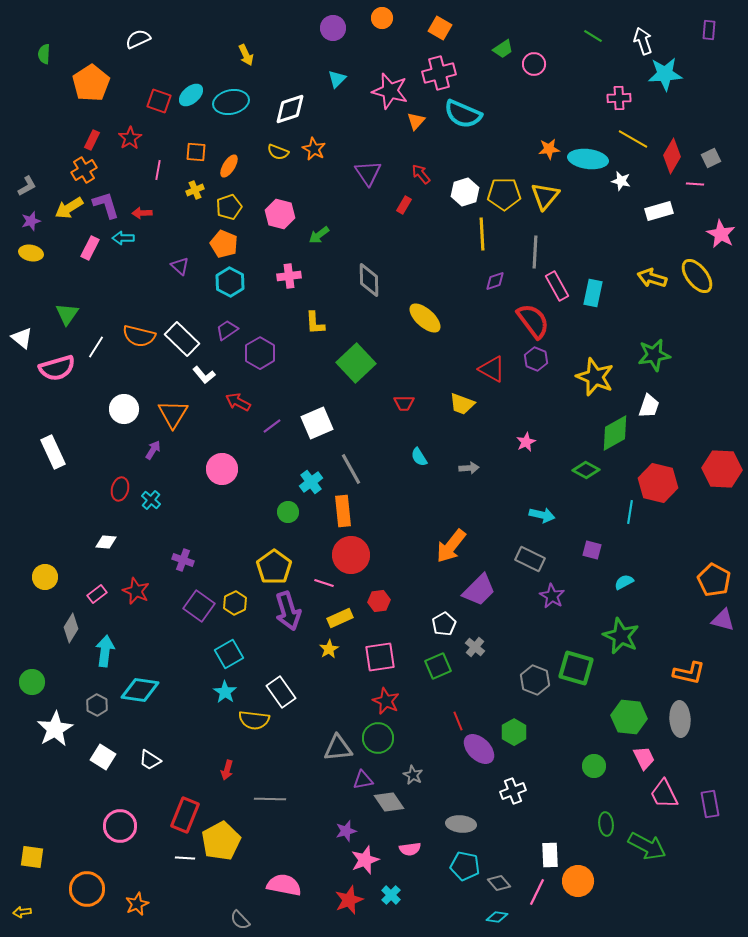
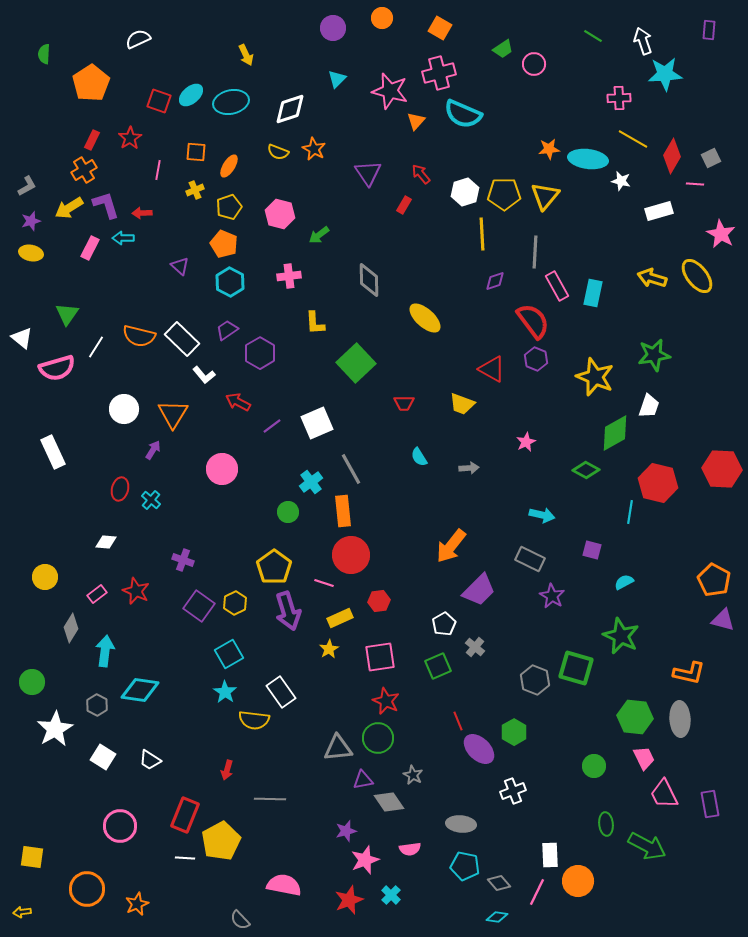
green hexagon at (629, 717): moved 6 px right
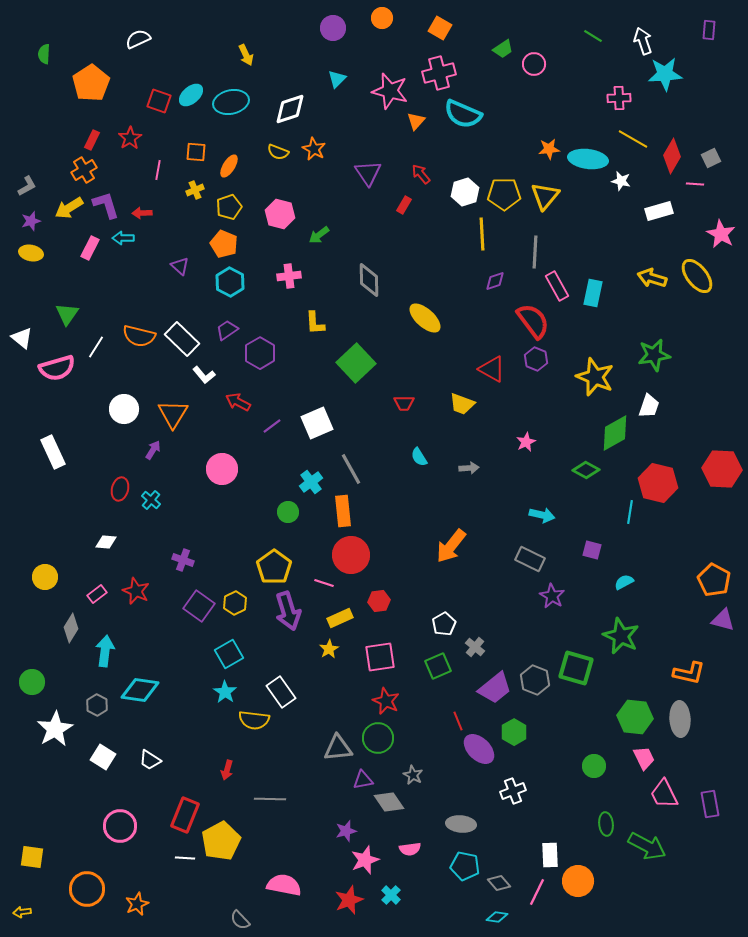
purple trapezoid at (479, 590): moved 16 px right, 98 px down; rotated 6 degrees clockwise
